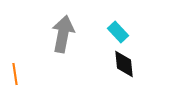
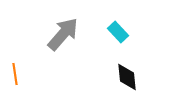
gray arrow: rotated 30 degrees clockwise
black diamond: moved 3 px right, 13 px down
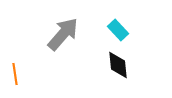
cyan rectangle: moved 2 px up
black diamond: moved 9 px left, 12 px up
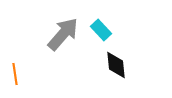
cyan rectangle: moved 17 px left
black diamond: moved 2 px left
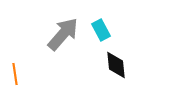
cyan rectangle: rotated 15 degrees clockwise
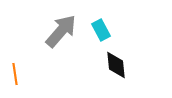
gray arrow: moved 2 px left, 3 px up
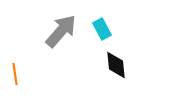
cyan rectangle: moved 1 px right, 1 px up
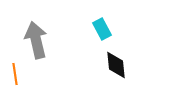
gray arrow: moved 25 px left, 9 px down; rotated 54 degrees counterclockwise
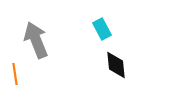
gray arrow: rotated 9 degrees counterclockwise
